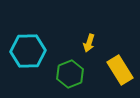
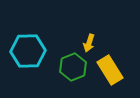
yellow rectangle: moved 10 px left
green hexagon: moved 3 px right, 7 px up
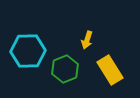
yellow arrow: moved 2 px left, 3 px up
green hexagon: moved 8 px left, 2 px down
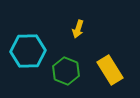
yellow arrow: moved 9 px left, 11 px up
green hexagon: moved 1 px right, 2 px down; rotated 16 degrees counterclockwise
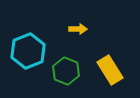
yellow arrow: rotated 108 degrees counterclockwise
cyan hexagon: rotated 20 degrees counterclockwise
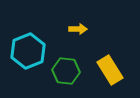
green hexagon: rotated 16 degrees counterclockwise
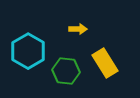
cyan hexagon: rotated 8 degrees counterclockwise
yellow rectangle: moved 5 px left, 7 px up
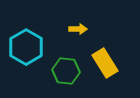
cyan hexagon: moved 2 px left, 4 px up
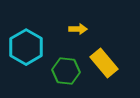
yellow rectangle: moved 1 px left; rotated 8 degrees counterclockwise
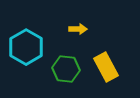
yellow rectangle: moved 2 px right, 4 px down; rotated 12 degrees clockwise
green hexagon: moved 2 px up
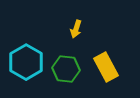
yellow arrow: moved 2 px left; rotated 108 degrees clockwise
cyan hexagon: moved 15 px down
